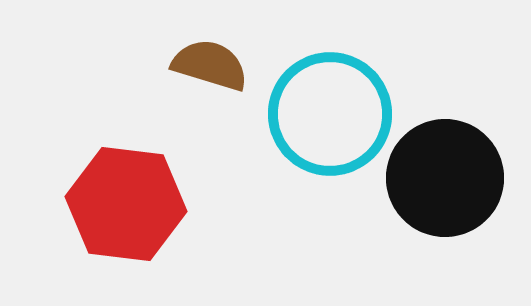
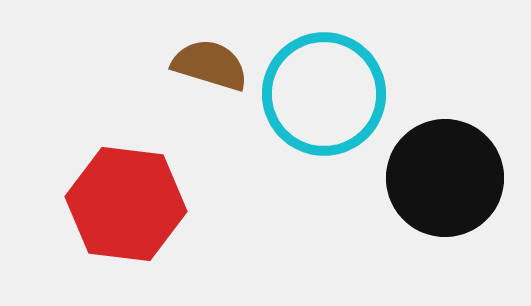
cyan circle: moved 6 px left, 20 px up
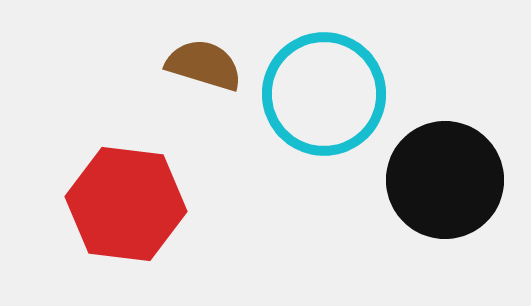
brown semicircle: moved 6 px left
black circle: moved 2 px down
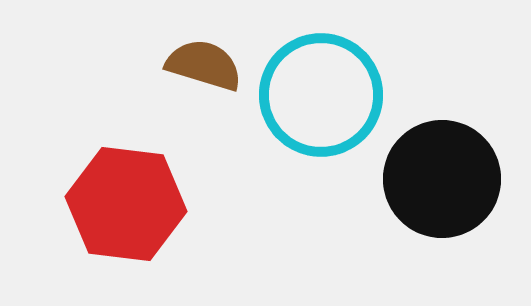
cyan circle: moved 3 px left, 1 px down
black circle: moved 3 px left, 1 px up
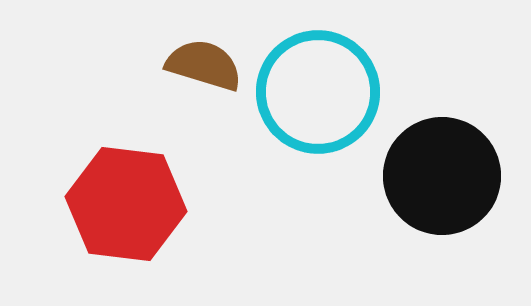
cyan circle: moved 3 px left, 3 px up
black circle: moved 3 px up
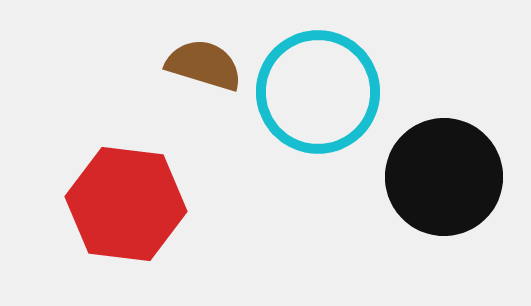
black circle: moved 2 px right, 1 px down
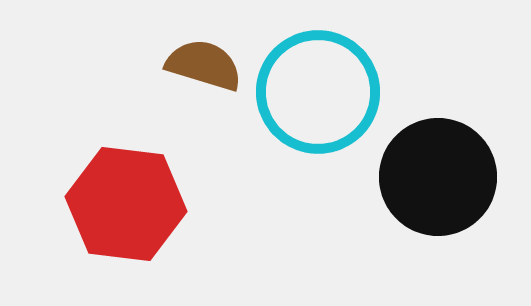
black circle: moved 6 px left
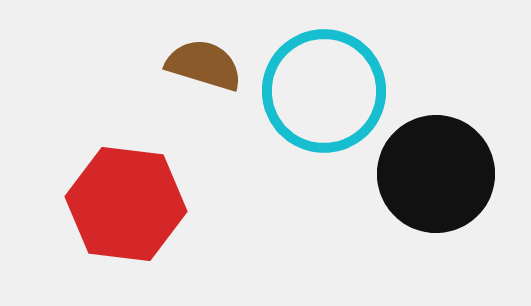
cyan circle: moved 6 px right, 1 px up
black circle: moved 2 px left, 3 px up
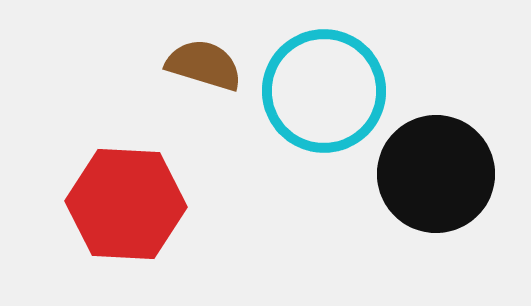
red hexagon: rotated 4 degrees counterclockwise
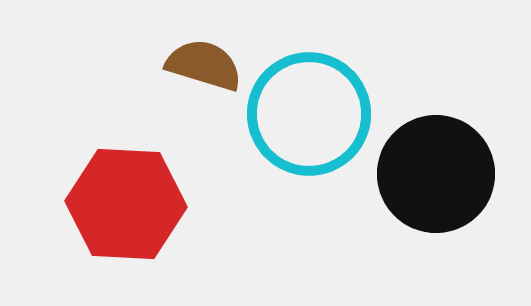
cyan circle: moved 15 px left, 23 px down
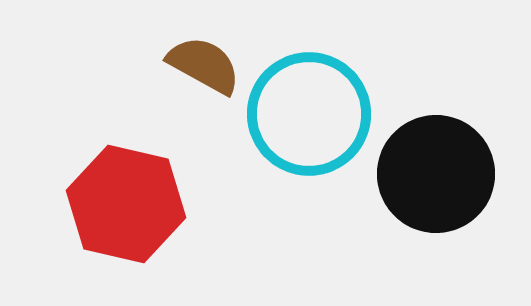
brown semicircle: rotated 12 degrees clockwise
red hexagon: rotated 10 degrees clockwise
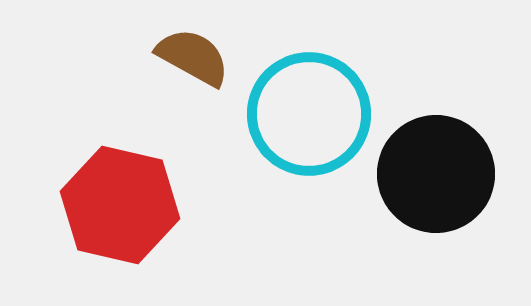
brown semicircle: moved 11 px left, 8 px up
red hexagon: moved 6 px left, 1 px down
